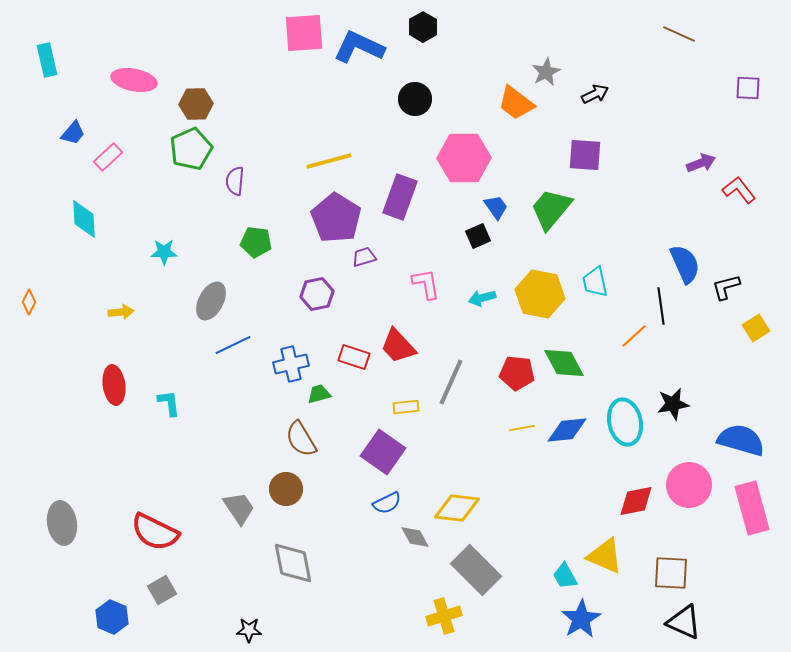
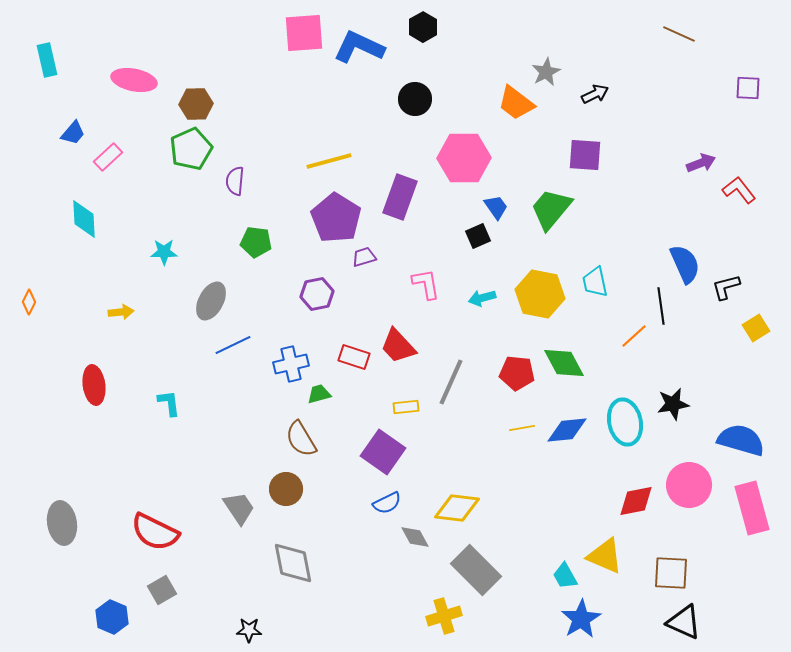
red ellipse at (114, 385): moved 20 px left
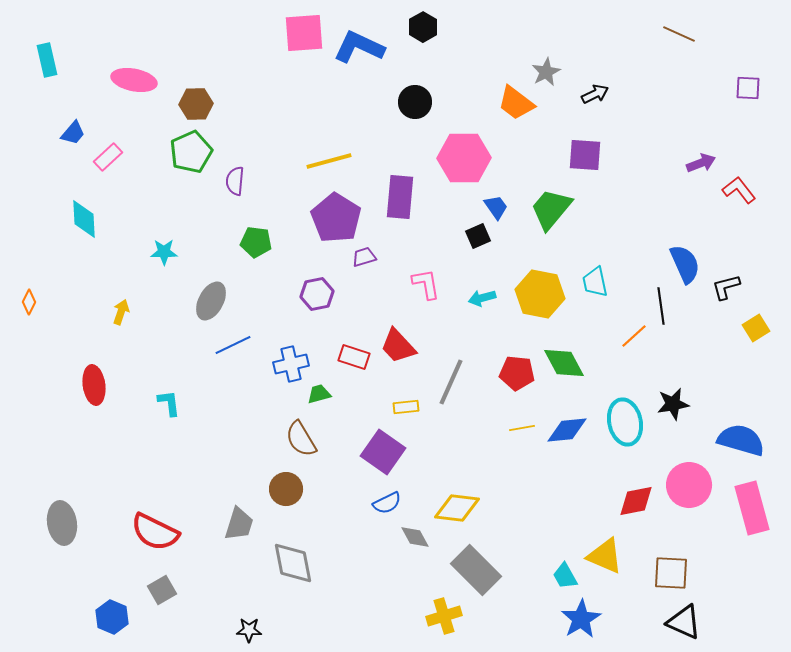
black circle at (415, 99): moved 3 px down
green pentagon at (191, 149): moved 3 px down
purple rectangle at (400, 197): rotated 15 degrees counterclockwise
yellow arrow at (121, 312): rotated 65 degrees counterclockwise
gray trapezoid at (239, 508): moved 16 px down; rotated 51 degrees clockwise
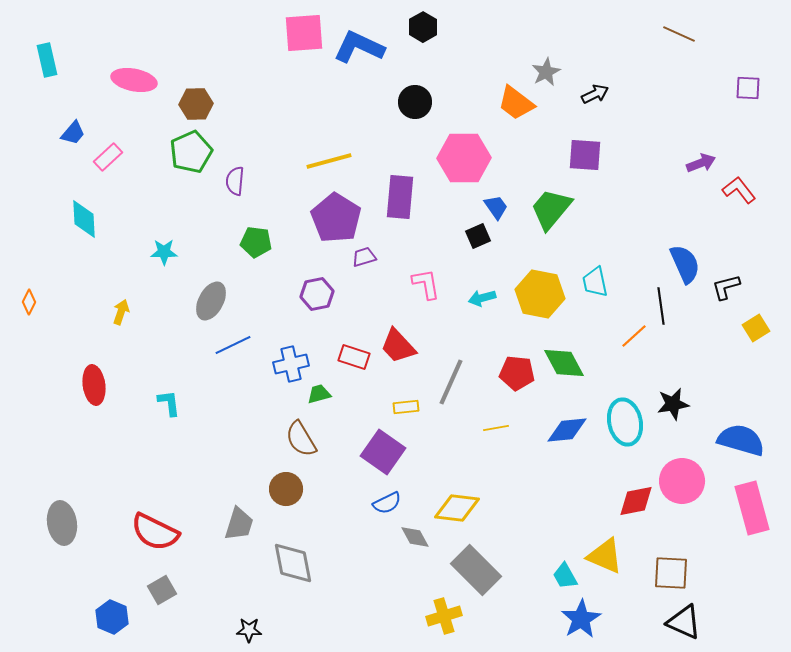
yellow line at (522, 428): moved 26 px left
pink circle at (689, 485): moved 7 px left, 4 px up
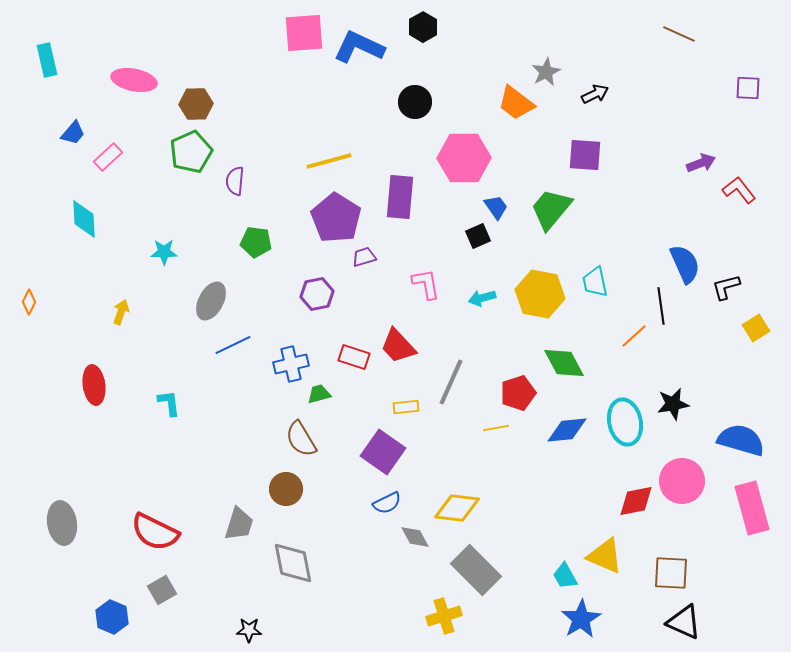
red pentagon at (517, 373): moved 1 px right, 20 px down; rotated 24 degrees counterclockwise
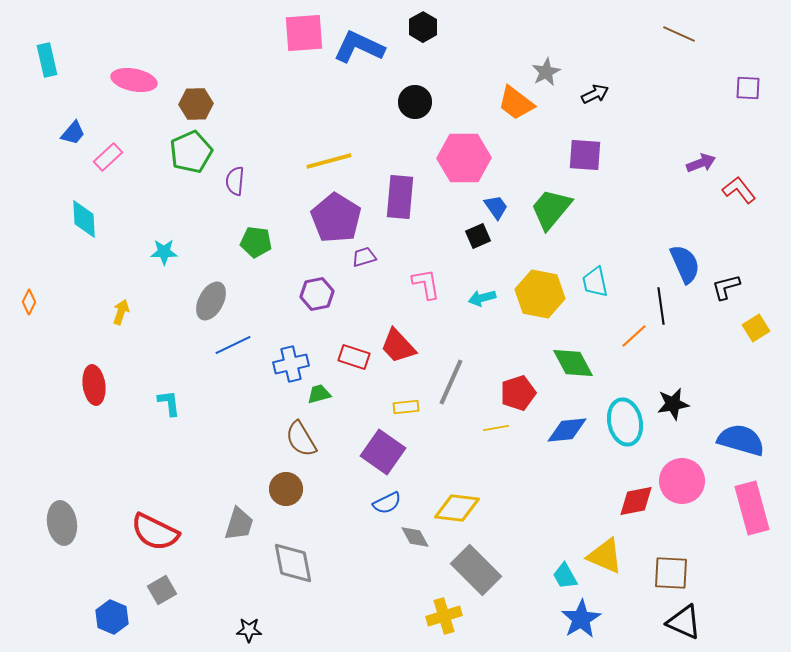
green diamond at (564, 363): moved 9 px right
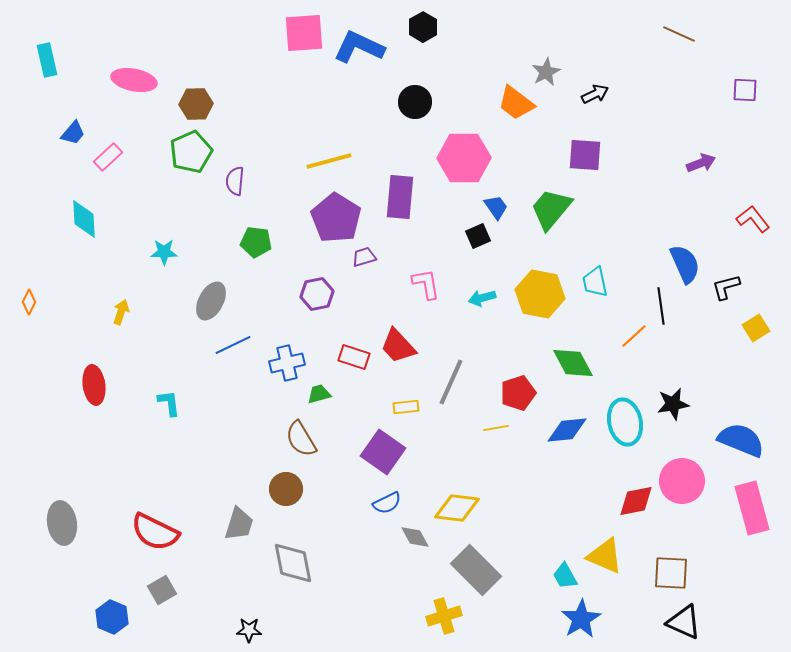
purple square at (748, 88): moved 3 px left, 2 px down
red L-shape at (739, 190): moved 14 px right, 29 px down
blue cross at (291, 364): moved 4 px left, 1 px up
blue semicircle at (741, 440): rotated 6 degrees clockwise
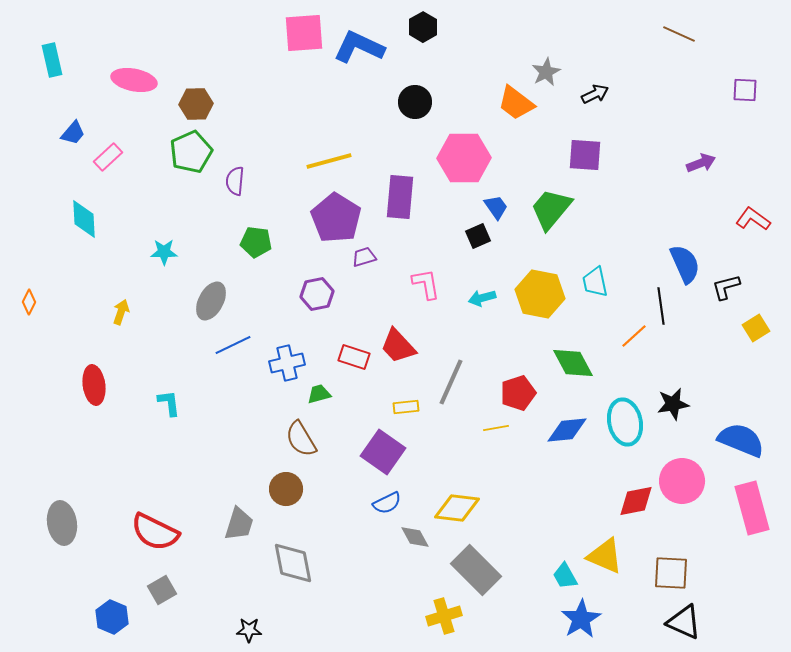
cyan rectangle at (47, 60): moved 5 px right
red L-shape at (753, 219): rotated 16 degrees counterclockwise
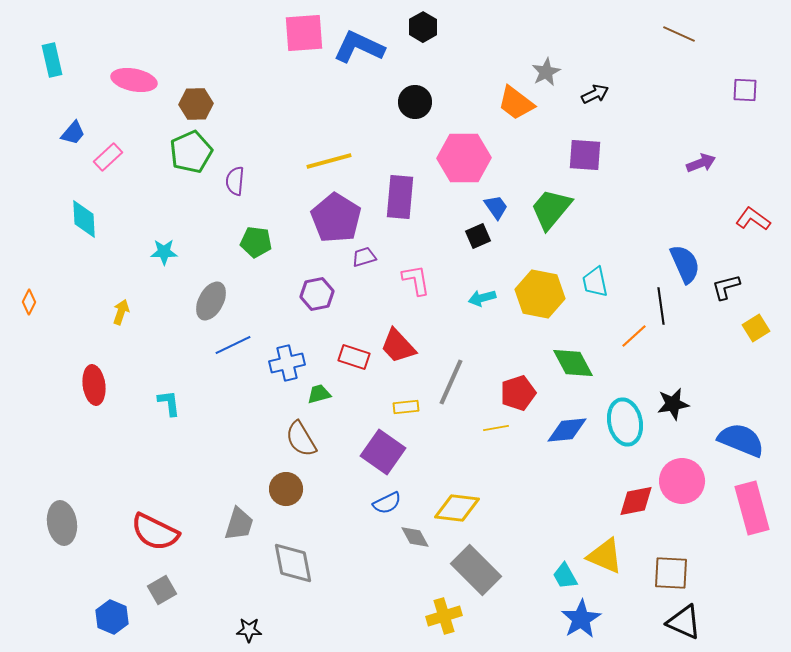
pink L-shape at (426, 284): moved 10 px left, 4 px up
